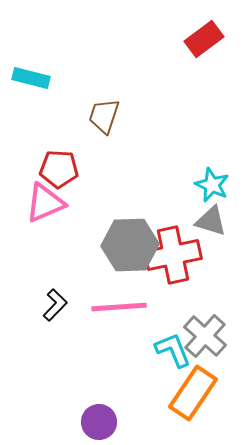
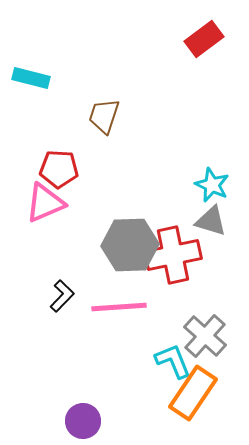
black L-shape: moved 7 px right, 9 px up
cyan L-shape: moved 11 px down
purple circle: moved 16 px left, 1 px up
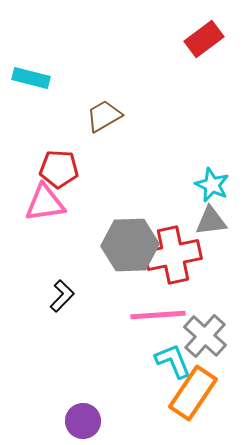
brown trapezoid: rotated 42 degrees clockwise
pink triangle: rotated 15 degrees clockwise
gray triangle: rotated 24 degrees counterclockwise
pink line: moved 39 px right, 8 px down
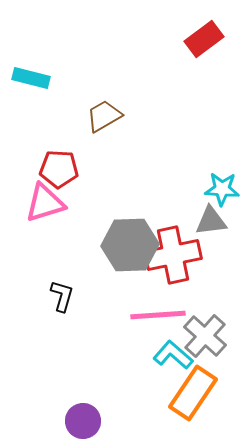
cyan star: moved 10 px right, 4 px down; rotated 20 degrees counterclockwise
pink triangle: rotated 9 degrees counterclockwise
black L-shape: rotated 28 degrees counterclockwise
cyan L-shape: moved 6 px up; rotated 27 degrees counterclockwise
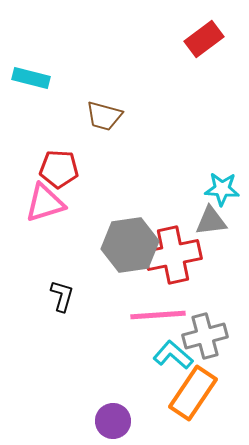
brown trapezoid: rotated 135 degrees counterclockwise
gray hexagon: rotated 6 degrees counterclockwise
gray cross: rotated 33 degrees clockwise
purple circle: moved 30 px right
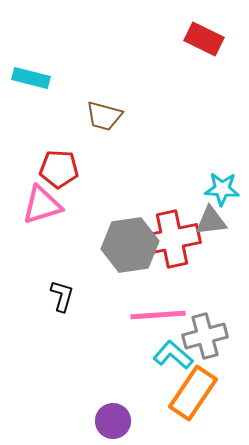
red rectangle: rotated 63 degrees clockwise
pink triangle: moved 3 px left, 2 px down
red cross: moved 1 px left, 16 px up
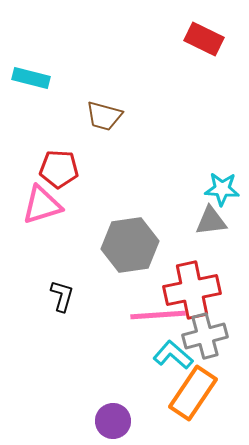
red cross: moved 20 px right, 51 px down
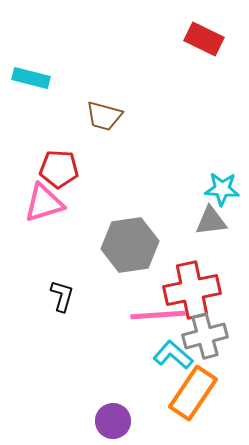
pink triangle: moved 2 px right, 2 px up
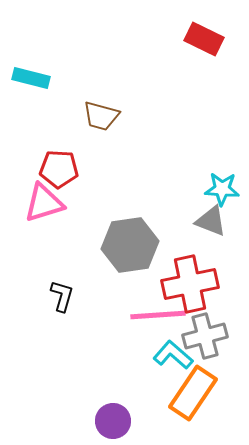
brown trapezoid: moved 3 px left
gray triangle: rotated 28 degrees clockwise
red cross: moved 2 px left, 6 px up
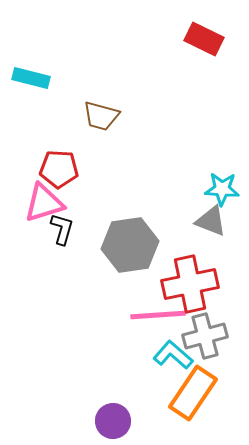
black L-shape: moved 67 px up
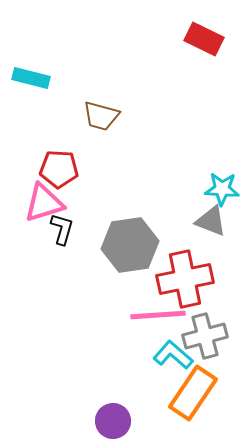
red cross: moved 5 px left, 5 px up
